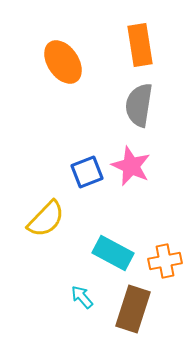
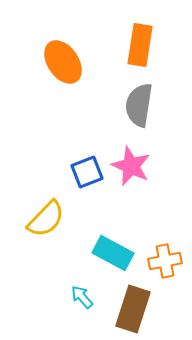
orange rectangle: rotated 18 degrees clockwise
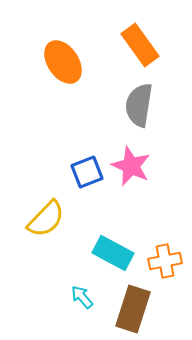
orange rectangle: rotated 45 degrees counterclockwise
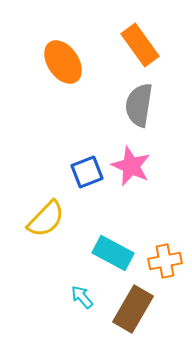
brown rectangle: rotated 12 degrees clockwise
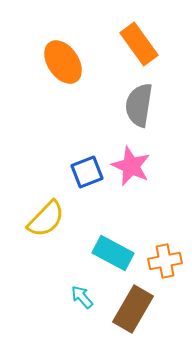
orange rectangle: moved 1 px left, 1 px up
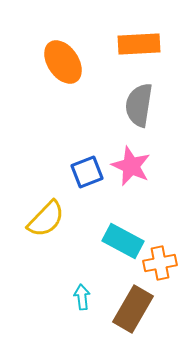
orange rectangle: rotated 57 degrees counterclockwise
cyan rectangle: moved 10 px right, 12 px up
orange cross: moved 5 px left, 2 px down
cyan arrow: rotated 35 degrees clockwise
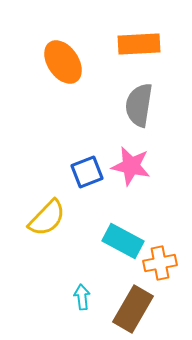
pink star: rotated 12 degrees counterclockwise
yellow semicircle: moved 1 px right, 1 px up
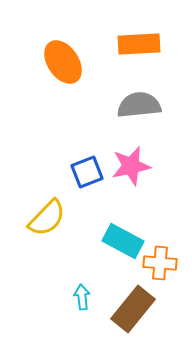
gray semicircle: rotated 75 degrees clockwise
pink star: rotated 24 degrees counterclockwise
orange cross: rotated 16 degrees clockwise
brown rectangle: rotated 9 degrees clockwise
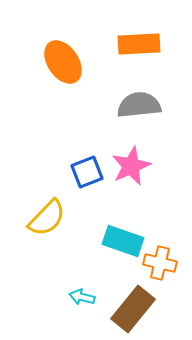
pink star: rotated 12 degrees counterclockwise
cyan rectangle: rotated 9 degrees counterclockwise
orange cross: rotated 8 degrees clockwise
cyan arrow: rotated 70 degrees counterclockwise
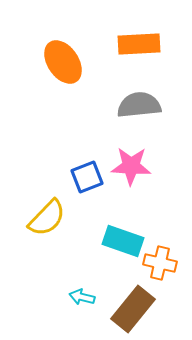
pink star: rotated 27 degrees clockwise
blue square: moved 5 px down
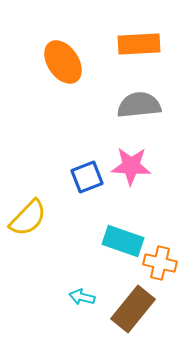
yellow semicircle: moved 19 px left
